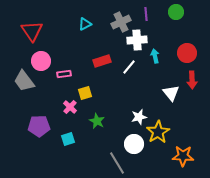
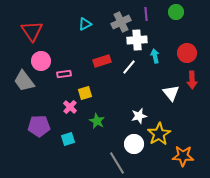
white star: moved 1 px up
yellow star: moved 1 px right, 2 px down
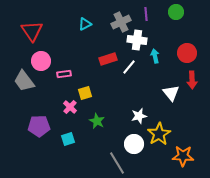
white cross: rotated 12 degrees clockwise
red rectangle: moved 6 px right, 2 px up
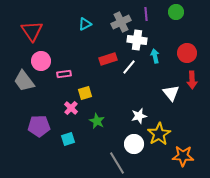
pink cross: moved 1 px right, 1 px down
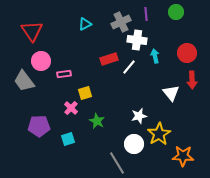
red rectangle: moved 1 px right
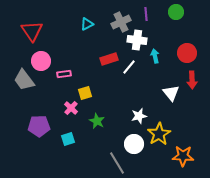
cyan triangle: moved 2 px right
gray trapezoid: moved 1 px up
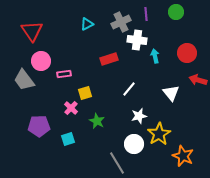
white line: moved 22 px down
red arrow: moved 6 px right; rotated 108 degrees clockwise
orange star: rotated 20 degrees clockwise
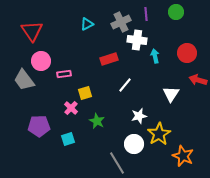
white line: moved 4 px left, 4 px up
white triangle: moved 1 px down; rotated 12 degrees clockwise
